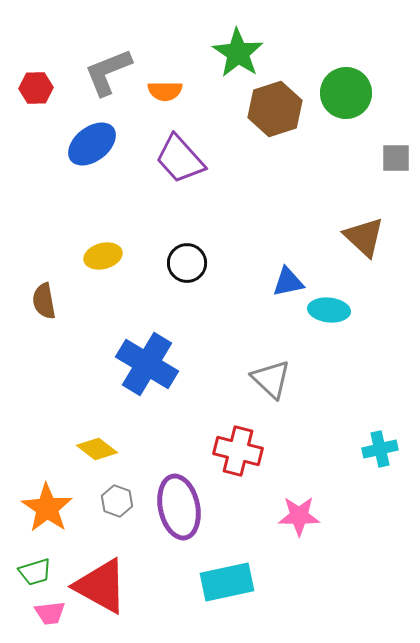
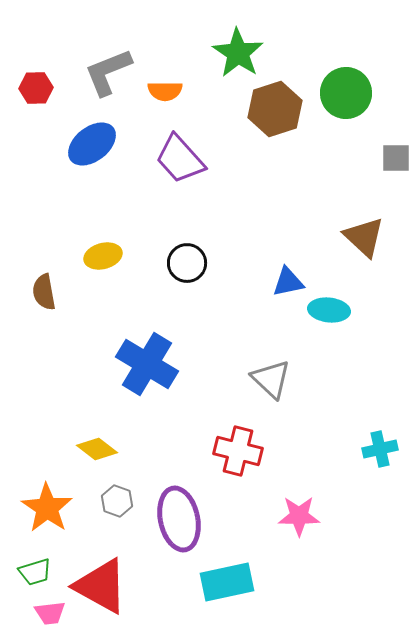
brown semicircle: moved 9 px up
purple ellipse: moved 12 px down
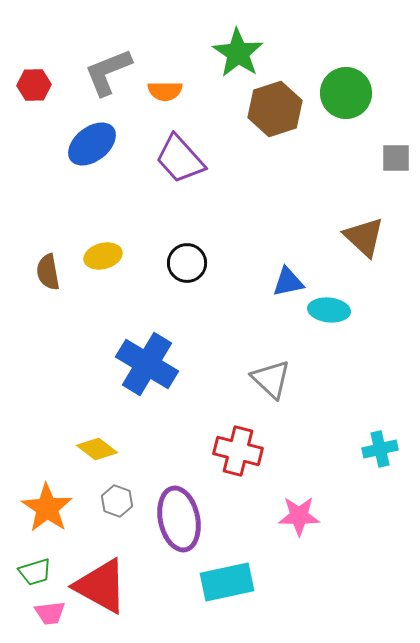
red hexagon: moved 2 px left, 3 px up
brown semicircle: moved 4 px right, 20 px up
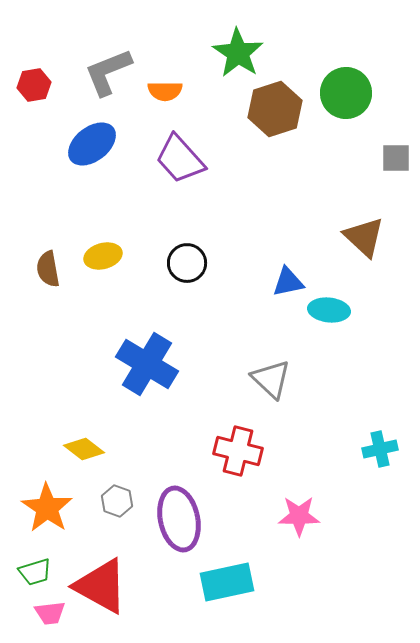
red hexagon: rotated 8 degrees counterclockwise
brown semicircle: moved 3 px up
yellow diamond: moved 13 px left
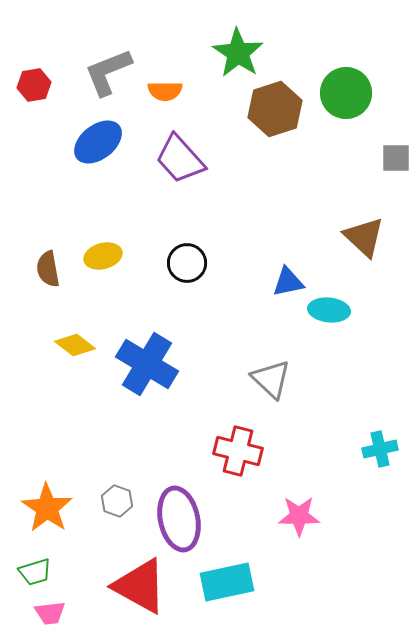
blue ellipse: moved 6 px right, 2 px up
yellow diamond: moved 9 px left, 104 px up
red triangle: moved 39 px right
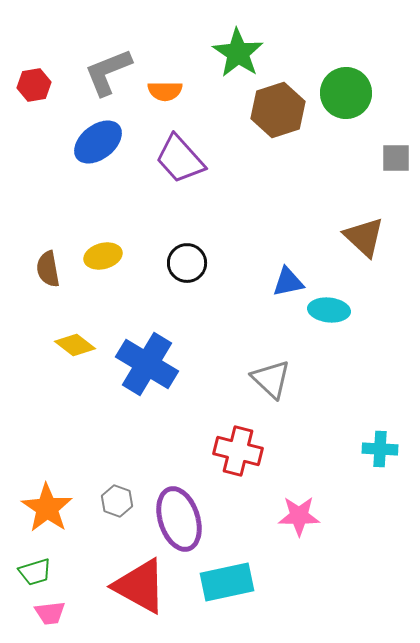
brown hexagon: moved 3 px right, 1 px down
cyan cross: rotated 16 degrees clockwise
purple ellipse: rotated 6 degrees counterclockwise
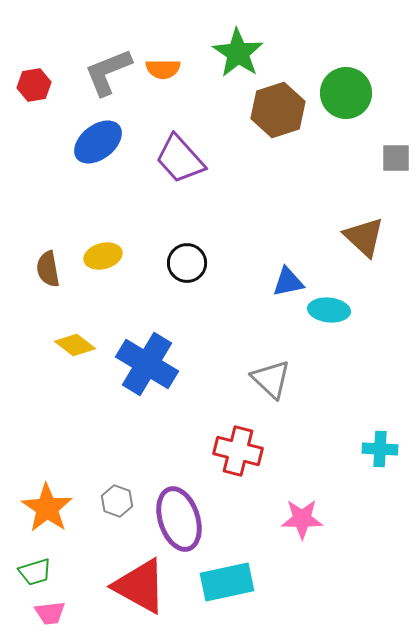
orange semicircle: moved 2 px left, 22 px up
pink star: moved 3 px right, 3 px down
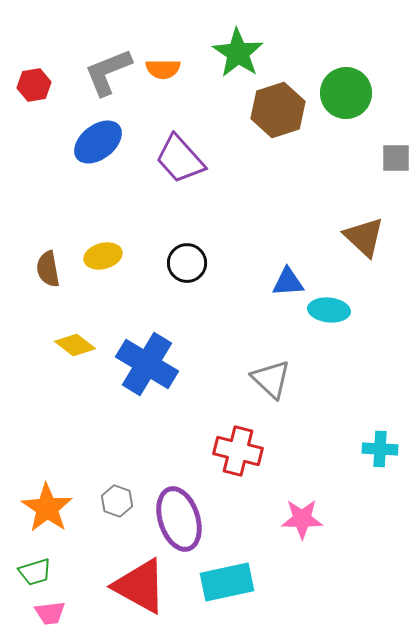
blue triangle: rotated 8 degrees clockwise
